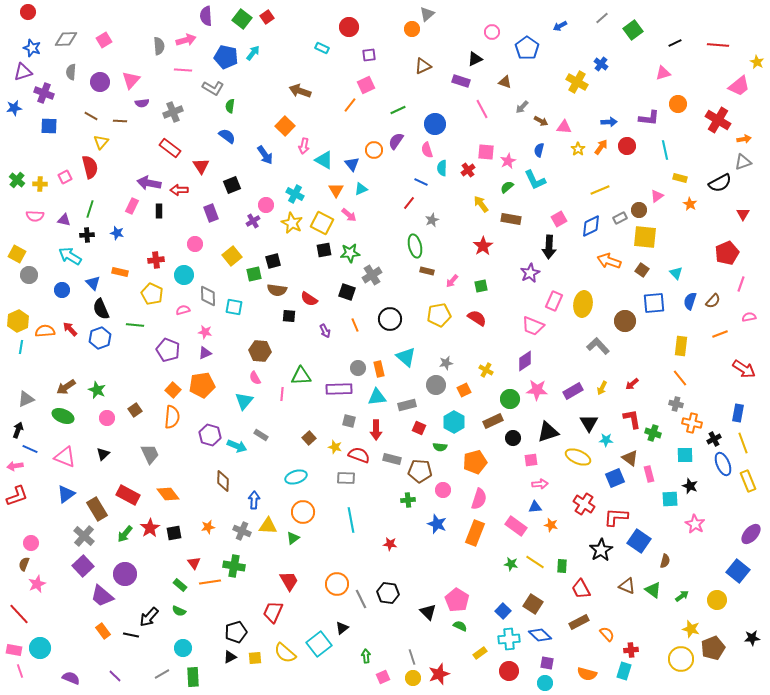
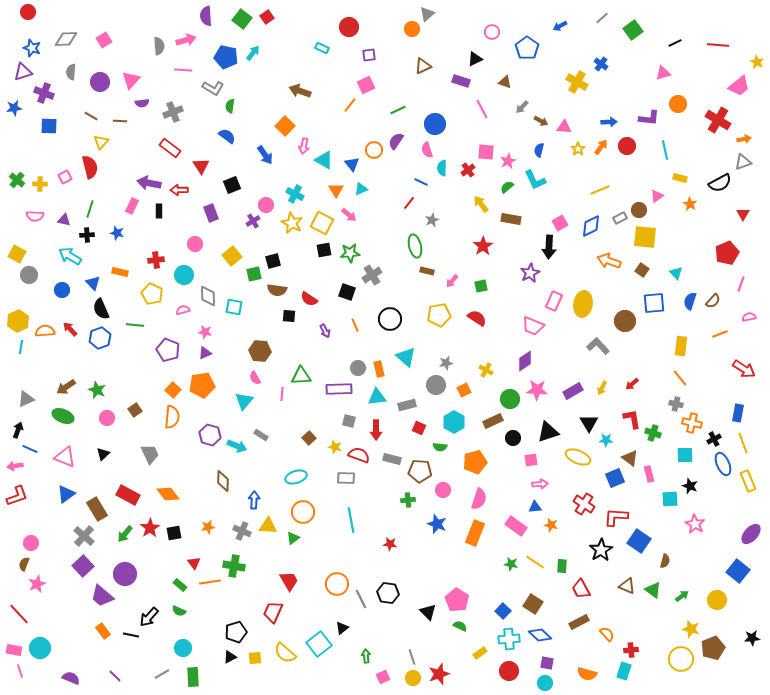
pink square at (559, 219): moved 1 px right, 4 px down
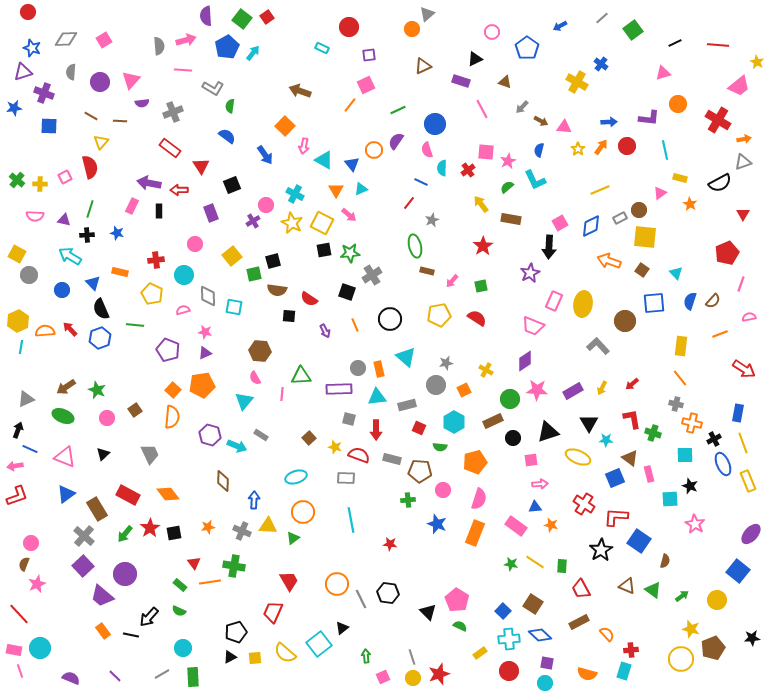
blue pentagon at (226, 57): moved 1 px right, 10 px up; rotated 30 degrees clockwise
pink triangle at (657, 196): moved 3 px right, 3 px up
gray square at (349, 421): moved 2 px up
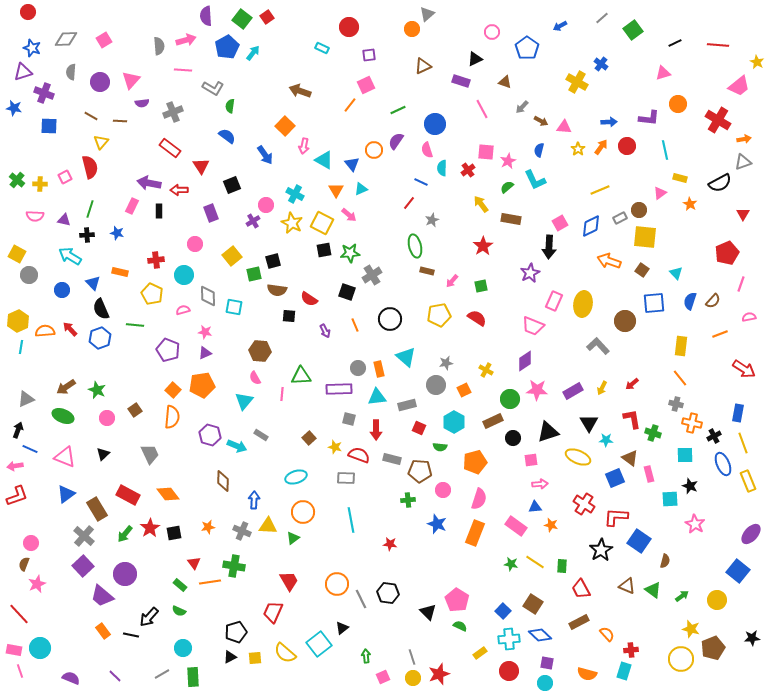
blue star at (14, 108): rotated 21 degrees clockwise
black cross at (714, 439): moved 3 px up
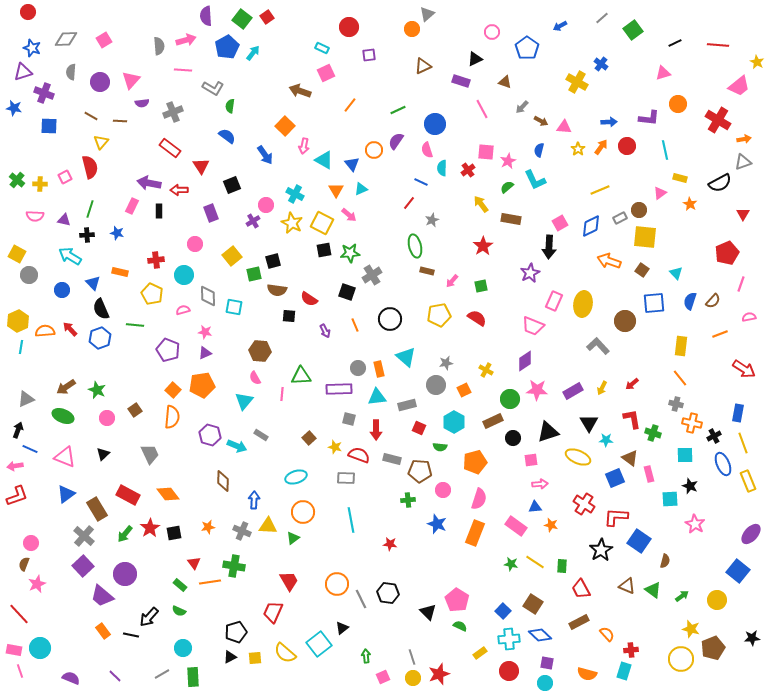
pink square at (366, 85): moved 40 px left, 12 px up
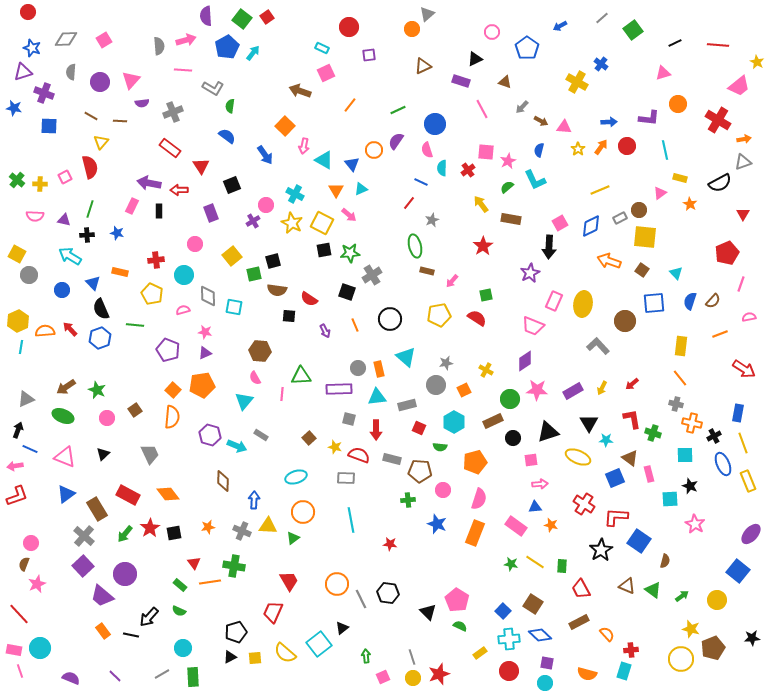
green square at (481, 286): moved 5 px right, 9 px down
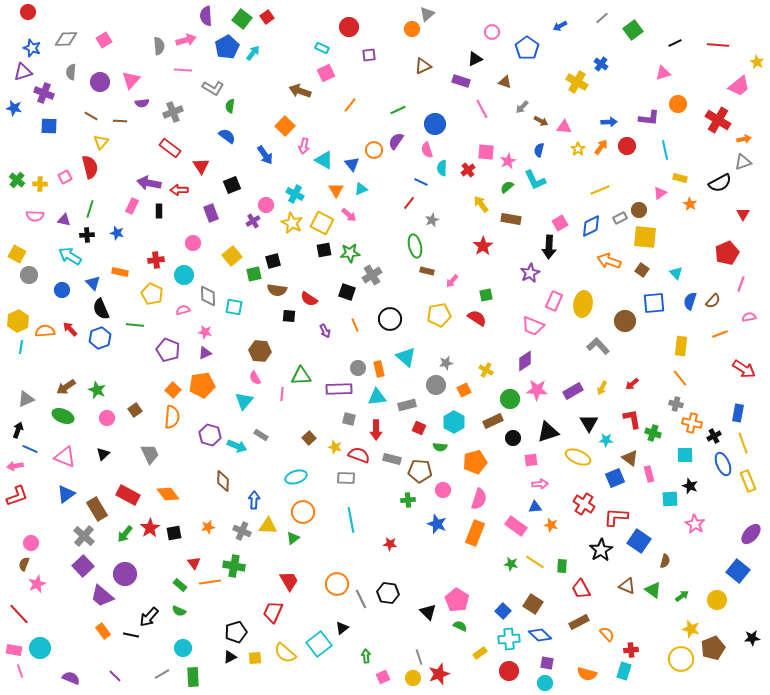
pink circle at (195, 244): moved 2 px left, 1 px up
gray line at (412, 657): moved 7 px right
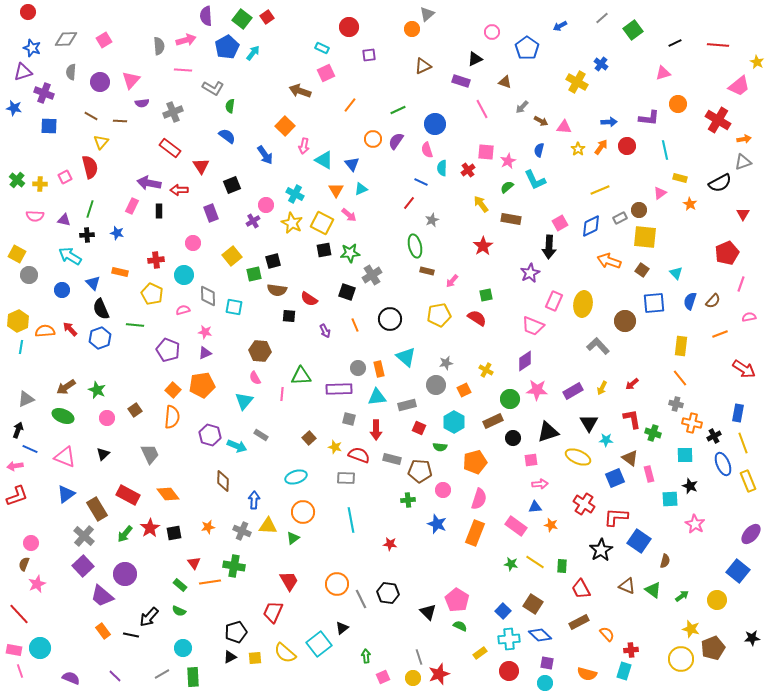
orange circle at (374, 150): moved 1 px left, 11 px up
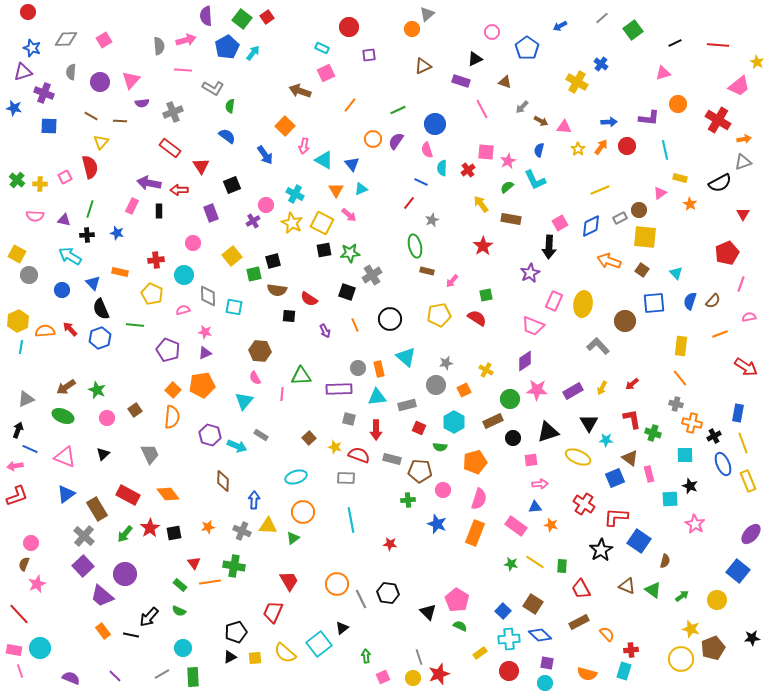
red arrow at (744, 369): moved 2 px right, 2 px up
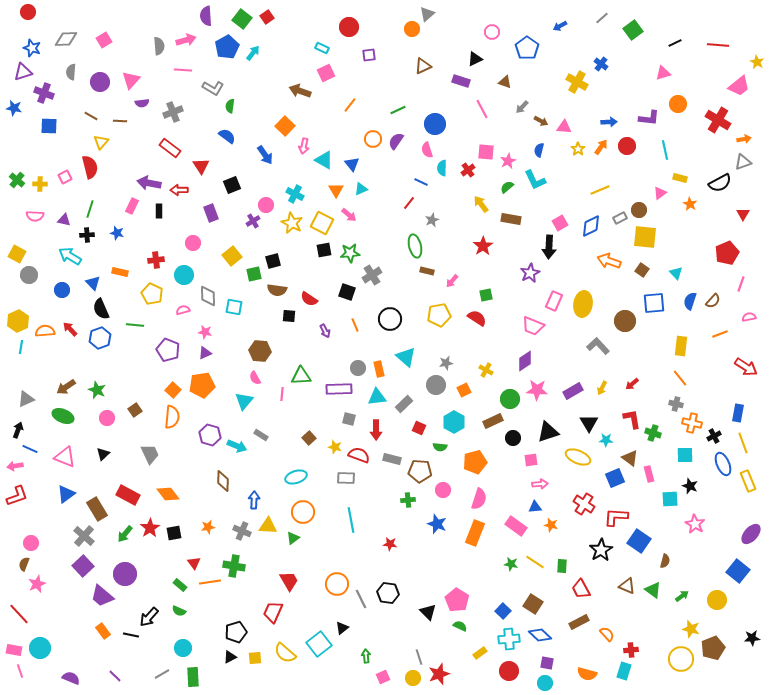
gray rectangle at (407, 405): moved 3 px left, 1 px up; rotated 30 degrees counterclockwise
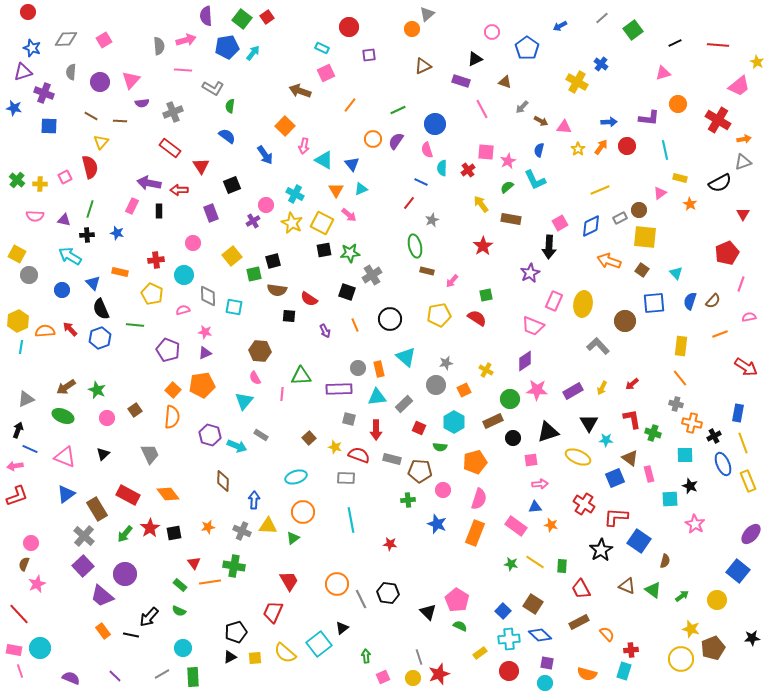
blue pentagon at (227, 47): rotated 20 degrees clockwise
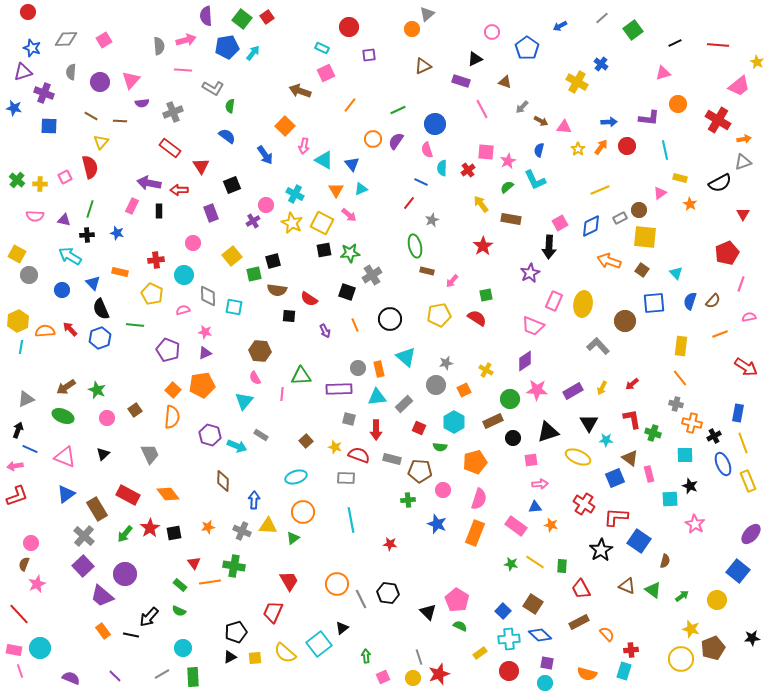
brown square at (309, 438): moved 3 px left, 3 px down
